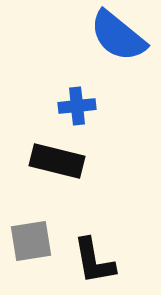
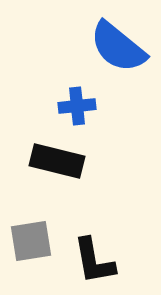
blue semicircle: moved 11 px down
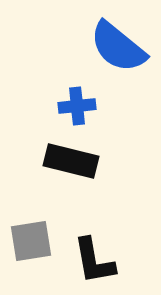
black rectangle: moved 14 px right
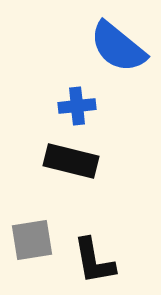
gray square: moved 1 px right, 1 px up
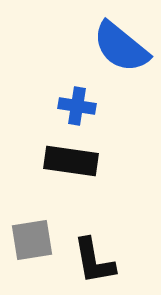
blue semicircle: moved 3 px right
blue cross: rotated 15 degrees clockwise
black rectangle: rotated 6 degrees counterclockwise
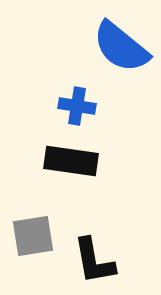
gray square: moved 1 px right, 4 px up
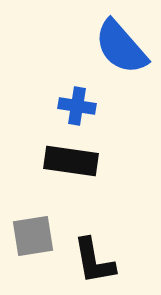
blue semicircle: rotated 10 degrees clockwise
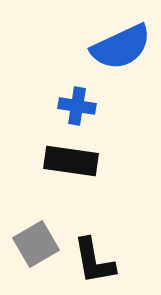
blue semicircle: rotated 74 degrees counterclockwise
gray square: moved 3 px right, 8 px down; rotated 21 degrees counterclockwise
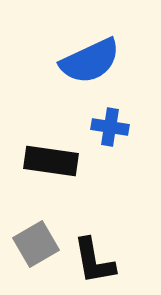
blue semicircle: moved 31 px left, 14 px down
blue cross: moved 33 px right, 21 px down
black rectangle: moved 20 px left
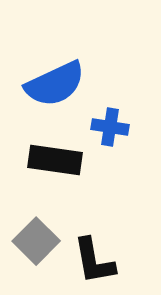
blue semicircle: moved 35 px left, 23 px down
black rectangle: moved 4 px right, 1 px up
gray square: moved 3 px up; rotated 15 degrees counterclockwise
